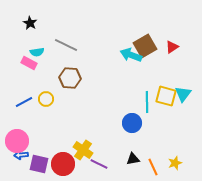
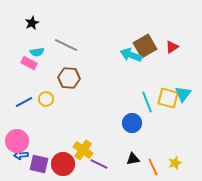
black star: moved 2 px right; rotated 16 degrees clockwise
brown hexagon: moved 1 px left
yellow square: moved 2 px right, 2 px down
cyan line: rotated 20 degrees counterclockwise
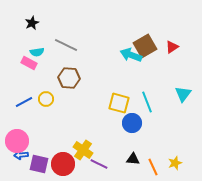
yellow square: moved 49 px left, 5 px down
black triangle: rotated 16 degrees clockwise
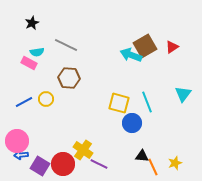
black triangle: moved 9 px right, 3 px up
purple square: moved 1 px right, 2 px down; rotated 18 degrees clockwise
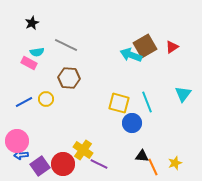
purple square: rotated 24 degrees clockwise
